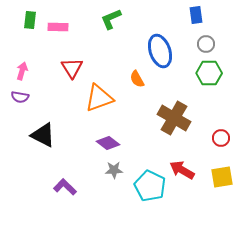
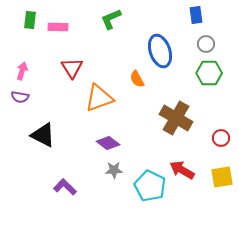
brown cross: moved 2 px right
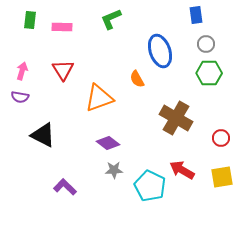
pink rectangle: moved 4 px right
red triangle: moved 9 px left, 2 px down
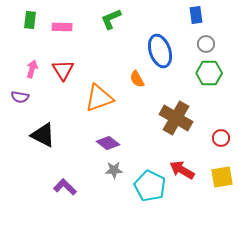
pink arrow: moved 10 px right, 2 px up
